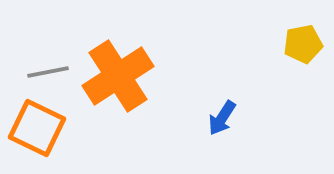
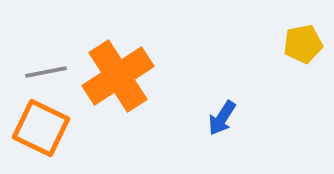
gray line: moved 2 px left
orange square: moved 4 px right
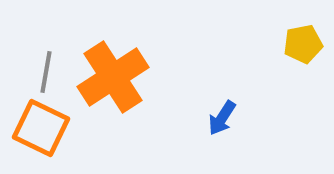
gray line: rotated 69 degrees counterclockwise
orange cross: moved 5 px left, 1 px down
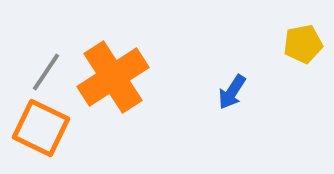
gray line: rotated 24 degrees clockwise
blue arrow: moved 10 px right, 26 px up
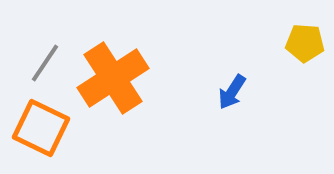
yellow pentagon: moved 2 px right, 1 px up; rotated 15 degrees clockwise
gray line: moved 1 px left, 9 px up
orange cross: moved 1 px down
